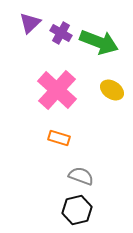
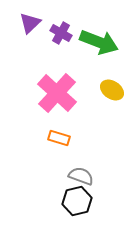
pink cross: moved 3 px down
black hexagon: moved 9 px up
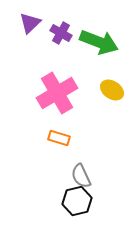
pink cross: rotated 18 degrees clockwise
gray semicircle: rotated 135 degrees counterclockwise
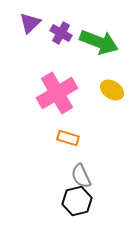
orange rectangle: moved 9 px right
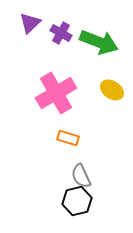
pink cross: moved 1 px left
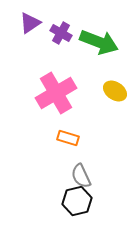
purple triangle: rotated 10 degrees clockwise
yellow ellipse: moved 3 px right, 1 px down
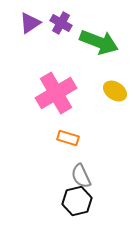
purple cross: moved 10 px up
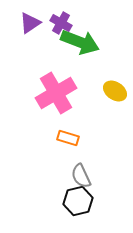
green arrow: moved 19 px left
black hexagon: moved 1 px right
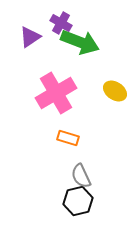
purple triangle: moved 14 px down
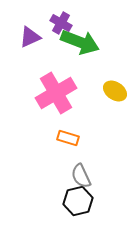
purple triangle: rotated 10 degrees clockwise
